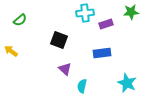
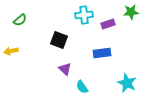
cyan cross: moved 1 px left, 2 px down
purple rectangle: moved 2 px right
yellow arrow: rotated 48 degrees counterclockwise
cyan semicircle: moved 1 px down; rotated 48 degrees counterclockwise
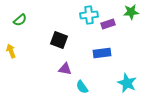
cyan cross: moved 5 px right
yellow arrow: rotated 80 degrees clockwise
purple triangle: rotated 32 degrees counterclockwise
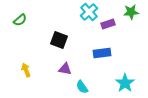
cyan cross: moved 3 px up; rotated 36 degrees counterclockwise
yellow arrow: moved 15 px right, 19 px down
cyan star: moved 2 px left; rotated 12 degrees clockwise
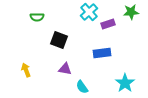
green semicircle: moved 17 px right, 3 px up; rotated 40 degrees clockwise
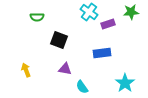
cyan cross: rotated 12 degrees counterclockwise
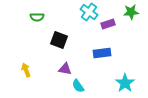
cyan semicircle: moved 4 px left, 1 px up
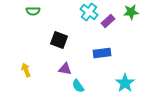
green semicircle: moved 4 px left, 6 px up
purple rectangle: moved 3 px up; rotated 24 degrees counterclockwise
